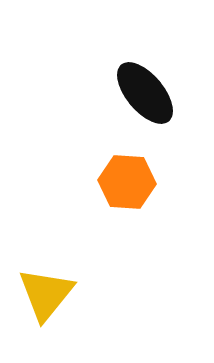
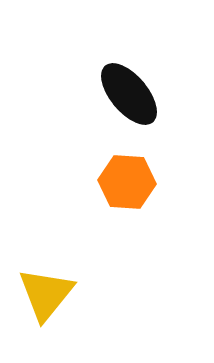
black ellipse: moved 16 px left, 1 px down
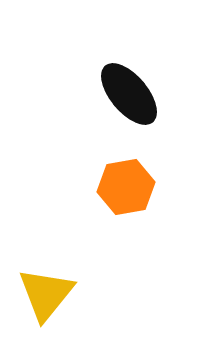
orange hexagon: moved 1 px left, 5 px down; rotated 14 degrees counterclockwise
